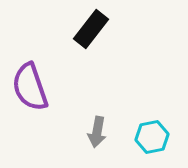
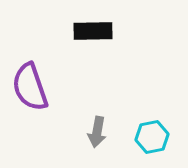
black rectangle: moved 2 px right, 2 px down; rotated 51 degrees clockwise
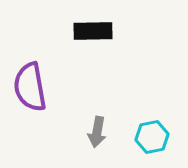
purple semicircle: rotated 9 degrees clockwise
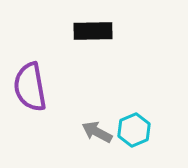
gray arrow: rotated 108 degrees clockwise
cyan hexagon: moved 18 px left, 7 px up; rotated 12 degrees counterclockwise
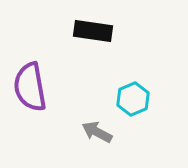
black rectangle: rotated 9 degrees clockwise
cyan hexagon: moved 1 px left, 31 px up
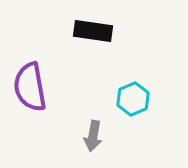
gray arrow: moved 4 px left, 4 px down; rotated 108 degrees counterclockwise
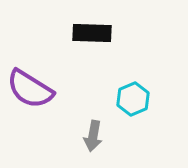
black rectangle: moved 1 px left, 2 px down; rotated 6 degrees counterclockwise
purple semicircle: moved 2 px down; rotated 48 degrees counterclockwise
